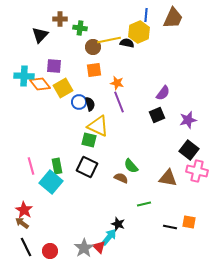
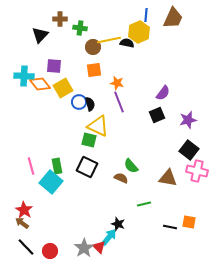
black line at (26, 247): rotated 18 degrees counterclockwise
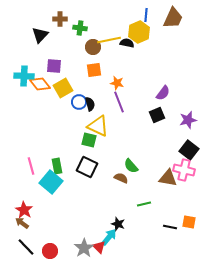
pink cross at (197, 171): moved 13 px left, 1 px up
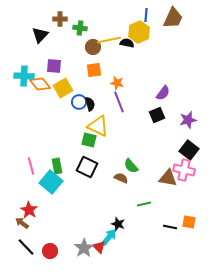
red star at (24, 210): moved 5 px right
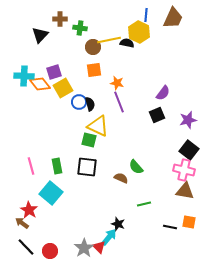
yellow hexagon at (139, 32): rotated 10 degrees counterclockwise
purple square at (54, 66): moved 6 px down; rotated 21 degrees counterclockwise
green semicircle at (131, 166): moved 5 px right, 1 px down
black square at (87, 167): rotated 20 degrees counterclockwise
brown triangle at (168, 178): moved 17 px right, 13 px down
cyan square at (51, 182): moved 11 px down
